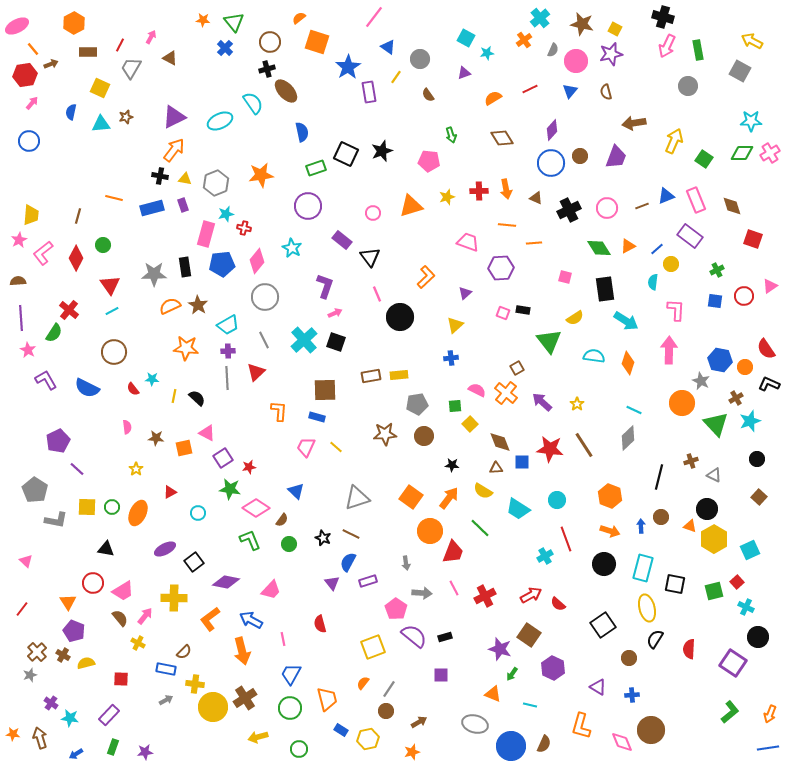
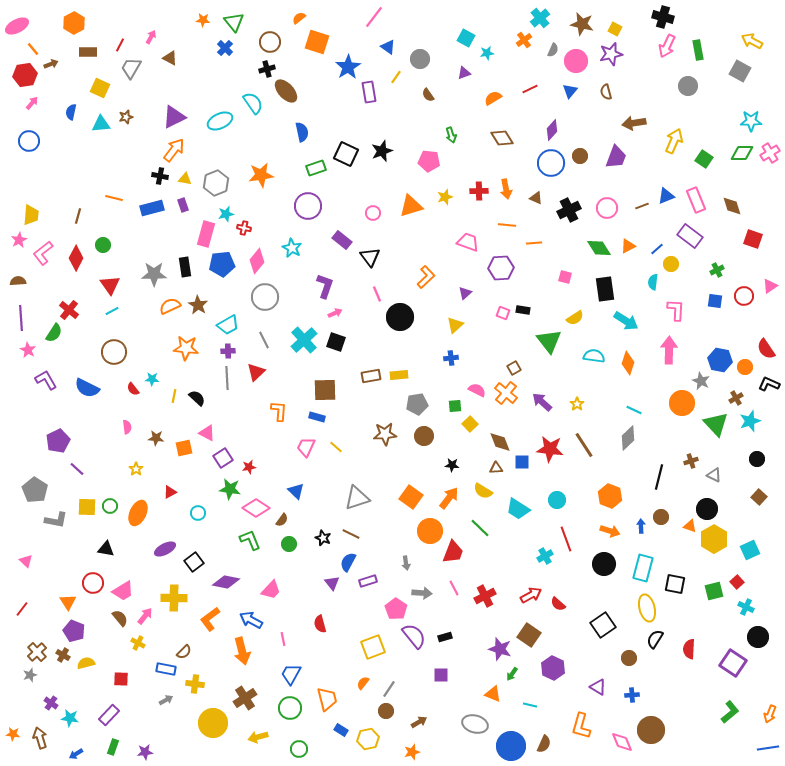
yellow star at (447, 197): moved 2 px left
brown square at (517, 368): moved 3 px left
green circle at (112, 507): moved 2 px left, 1 px up
purple semicircle at (414, 636): rotated 12 degrees clockwise
yellow circle at (213, 707): moved 16 px down
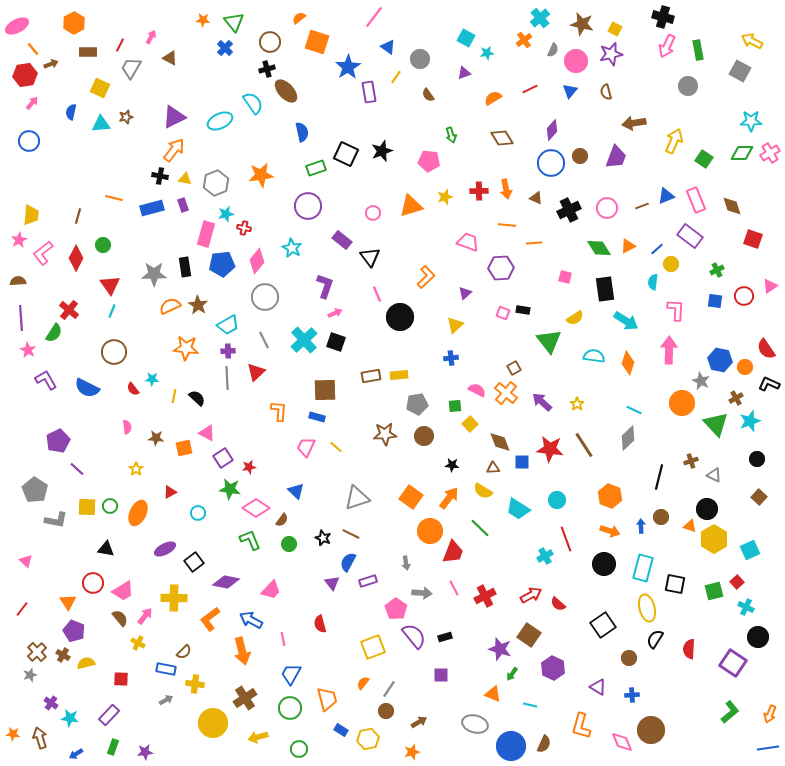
cyan line at (112, 311): rotated 40 degrees counterclockwise
brown triangle at (496, 468): moved 3 px left
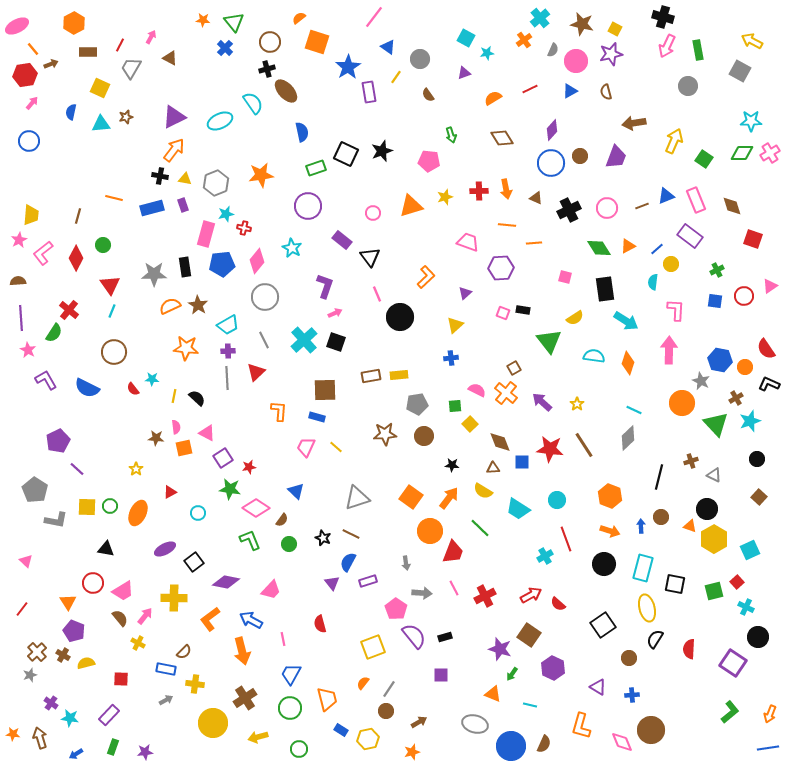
blue triangle at (570, 91): rotated 21 degrees clockwise
pink semicircle at (127, 427): moved 49 px right
